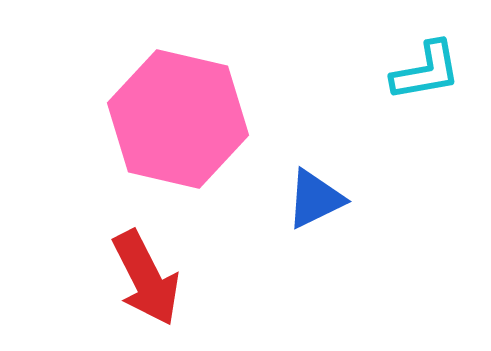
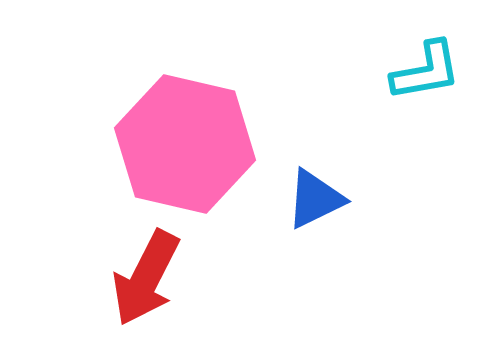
pink hexagon: moved 7 px right, 25 px down
red arrow: rotated 54 degrees clockwise
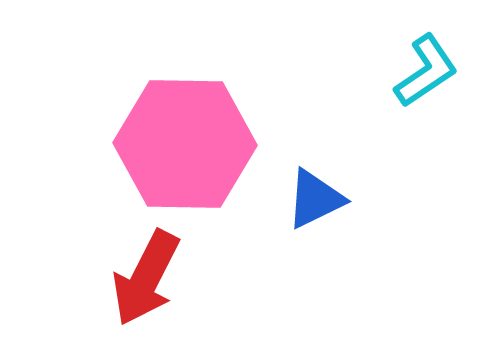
cyan L-shape: rotated 24 degrees counterclockwise
pink hexagon: rotated 12 degrees counterclockwise
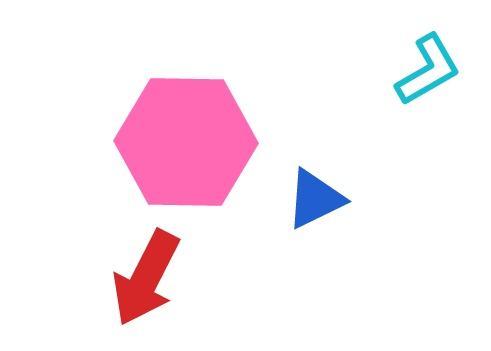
cyan L-shape: moved 2 px right, 1 px up; rotated 4 degrees clockwise
pink hexagon: moved 1 px right, 2 px up
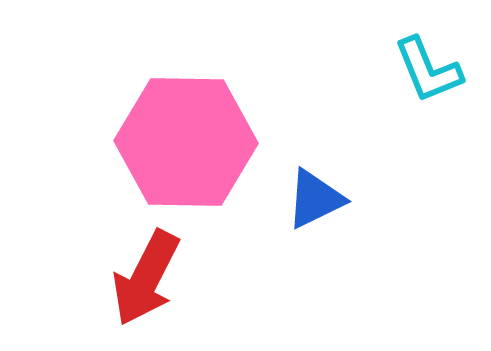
cyan L-shape: rotated 98 degrees clockwise
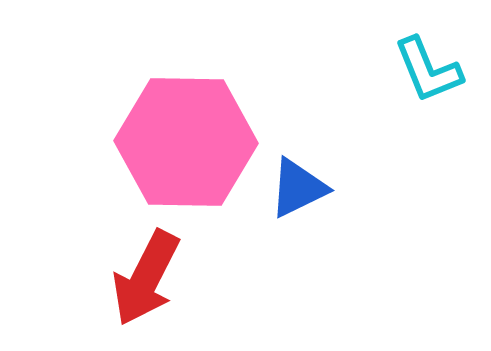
blue triangle: moved 17 px left, 11 px up
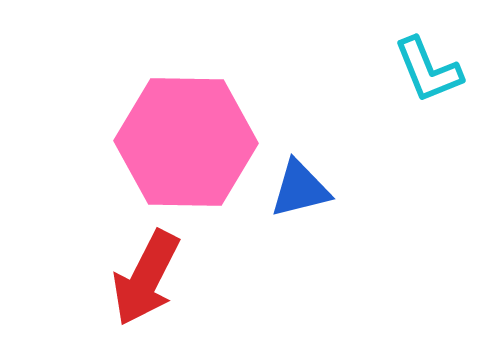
blue triangle: moved 2 px right, 1 px down; rotated 12 degrees clockwise
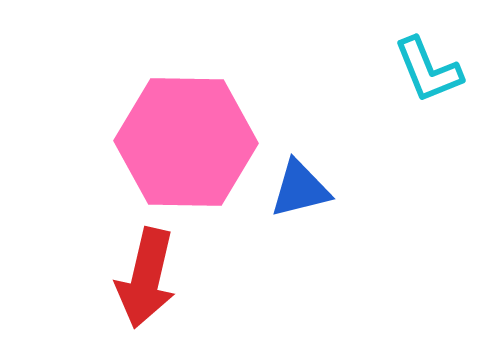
red arrow: rotated 14 degrees counterclockwise
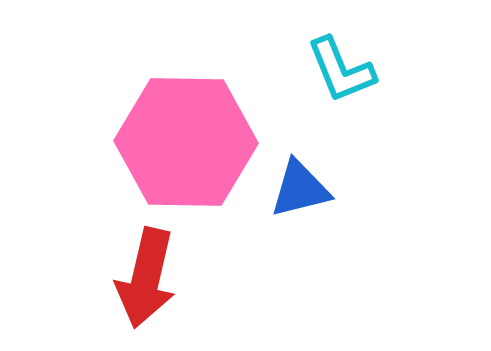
cyan L-shape: moved 87 px left
